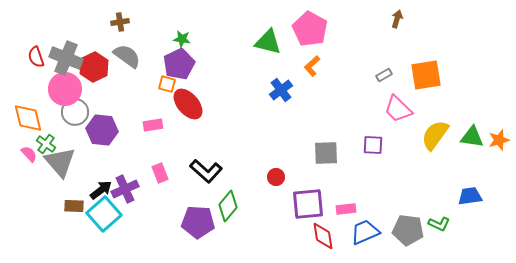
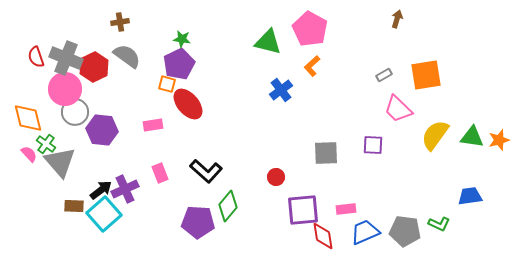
purple square at (308, 204): moved 5 px left, 6 px down
gray pentagon at (408, 230): moved 3 px left, 1 px down
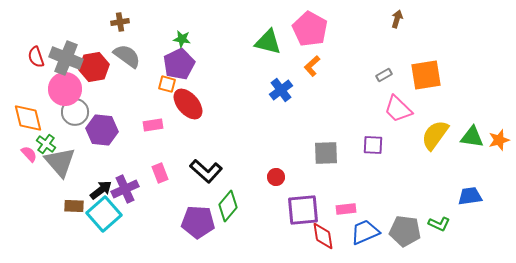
red hexagon at (94, 67): rotated 16 degrees clockwise
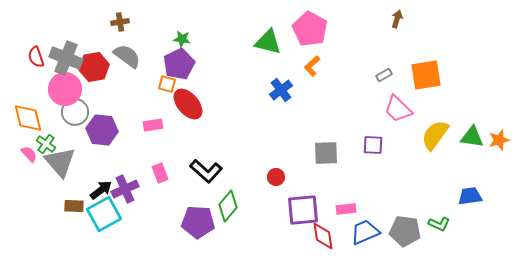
cyan square at (104, 214): rotated 12 degrees clockwise
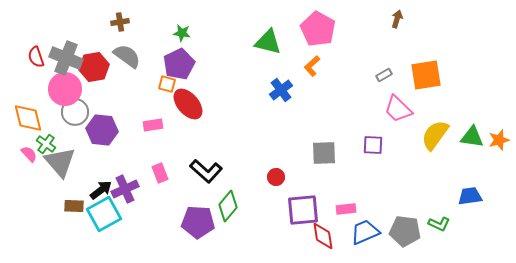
pink pentagon at (310, 29): moved 8 px right
green star at (182, 39): moved 6 px up
gray square at (326, 153): moved 2 px left
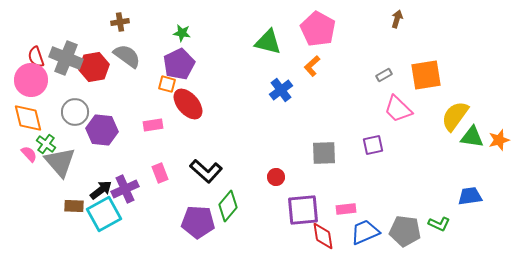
pink circle at (65, 89): moved 34 px left, 9 px up
yellow semicircle at (435, 135): moved 20 px right, 19 px up
purple square at (373, 145): rotated 15 degrees counterclockwise
